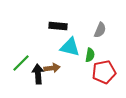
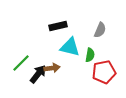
black rectangle: rotated 18 degrees counterclockwise
black arrow: rotated 42 degrees clockwise
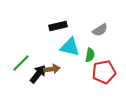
gray semicircle: rotated 35 degrees clockwise
brown arrow: moved 1 px down
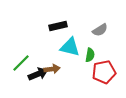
black arrow: rotated 30 degrees clockwise
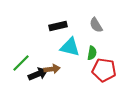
gray semicircle: moved 4 px left, 5 px up; rotated 91 degrees clockwise
green semicircle: moved 2 px right, 2 px up
red pentagon: moved 2 px up; rotated 20 degrees clockwise
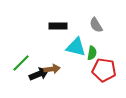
black rectangle: rotated 12 degrees clockwise
cyan triangle: moved 6 px right
black arrow: moved 1 px right
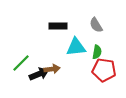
cyan triangle: rotated 20 degrees counterclockwise
green semicircle: moved 5 px right, 1 px up
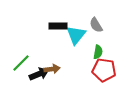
cyan triangle: moved 12 px up; rotated 45 degrees counterclockwise
green semicircle: moved 1 px right
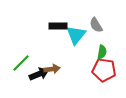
green semicircle: moved 4 px right
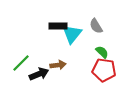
gray semicircle: moved 1 px down
cyan triangle: moved 4 px left, 1 px up
green semicircle: rotated 56 degrees counterclockwise
brown arrow: moved 6 px right, 4 px up
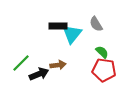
gray semicircle: moved 2 px up
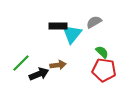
gray semicircle: moved 2 px left, 2 px up; rotated 91 degrees clockwise
